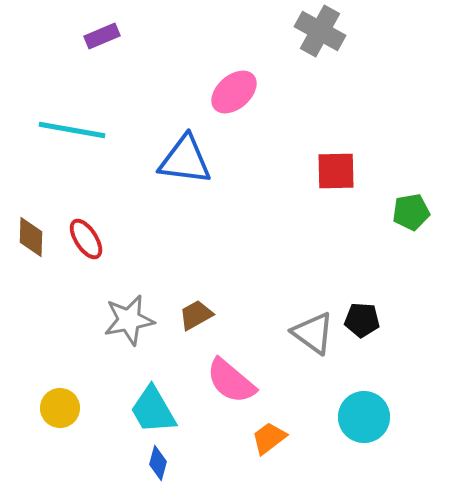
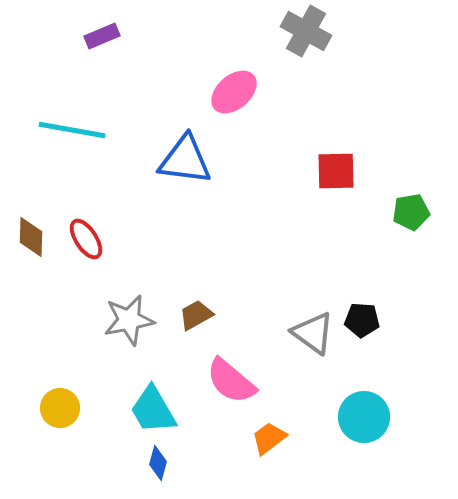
gray cross: moved 14 px left
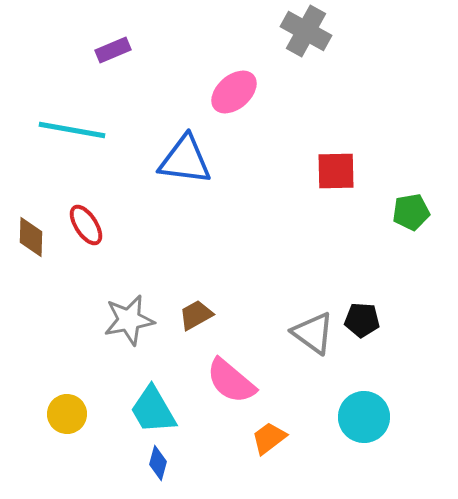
purple rectangle: moved 11 px right, 14 px down
red ellipse: moved 14 px up
yellow circle: moved 7 px right, 6 px down
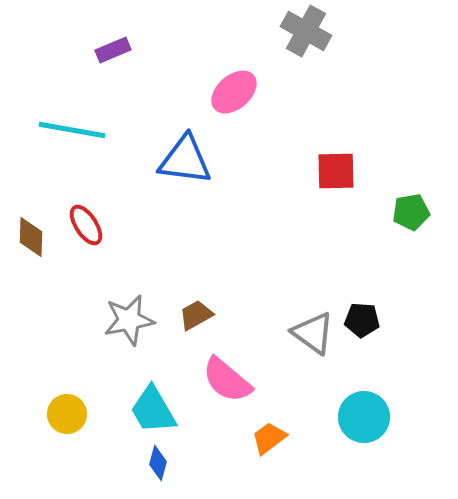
pink semicircle: moved 4 px left, 1 px up
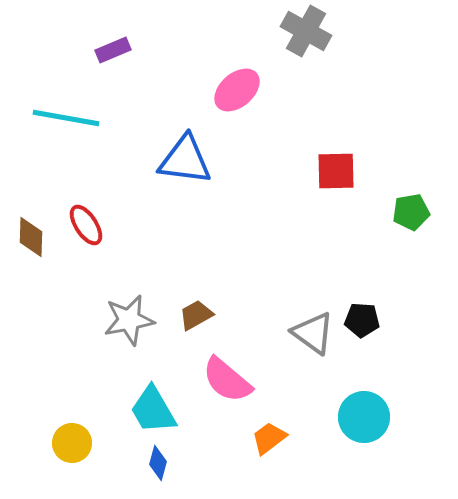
pink ellipse: moved 3 px right, 2 px up
cyan line: moved 6 px left, 12 px up
yellow circle: moved 5 px right, 29 px down
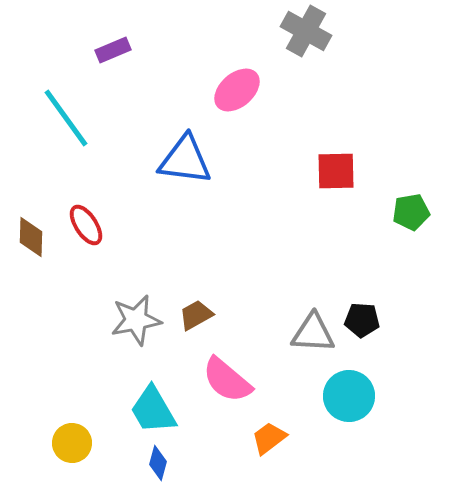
cyan line: rotated 44 degrees clockwise
gray star: moved 7 px right
gray triangle: rotated 33 degrees counterclockwise
cyan circle: moved 15 px left, 21 px up
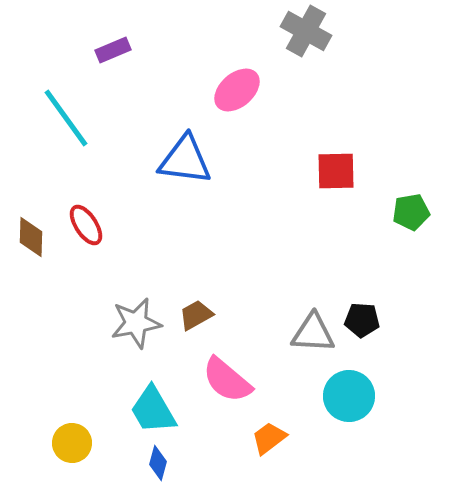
gray star: moved 3 px down
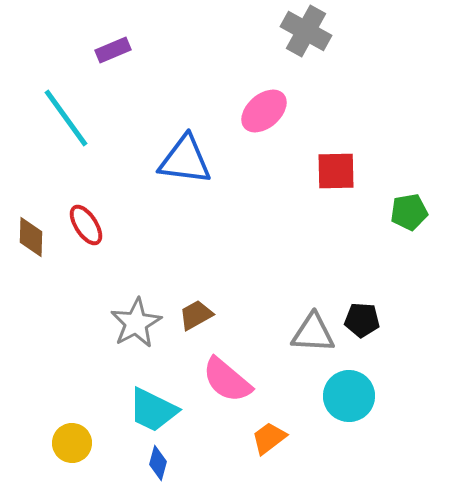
pink ellipse: moved 27 px right, 21 px down
green pentagon: moved 2 px left
gray star: rotated 18 degrees counterclockwise
cyan trapezoid: rotated 34 degrees counterclockwise
